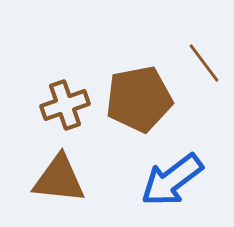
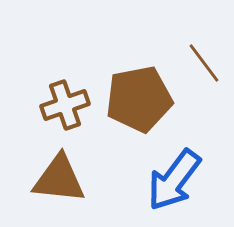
blue arrow: moved 2 px right; rotated 16 degrees counterclockwise
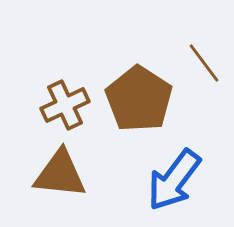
brown pentagon: rotated 28 degrees counterclockwise
brown cross: rotated 6 degrees counterclockwise
brown triangle: moved 1 px right, 5 px up
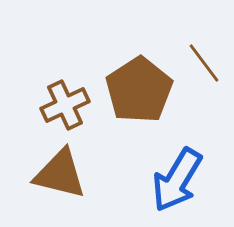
brown pentagon: moved 9 px up; rotated 6 degrees clockwise
brown triangle: rotated 8 degrees clockwise
blue arrow: moved 3 px right; rotated 6 degrees counterclockwise
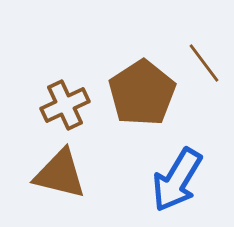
brown pentagon: moved 3 px right, 3 px down
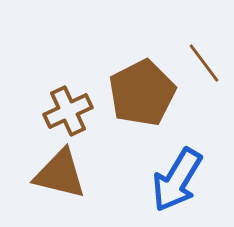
brown pentagon: rotated 6 degrees clockwise
brown cross: moved 3 px right, 6 px down
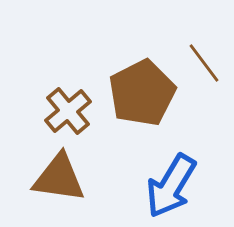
brown cross: rotated 15 degrees counterclockwise
brown triangle: moved 1 px left, 4 px down; rotated 6 degrees counterclockwise
blue arrow: moved 6 px left, 6 px down
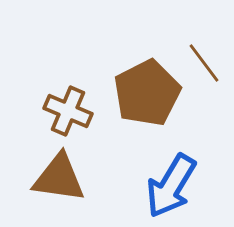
brown pentagon: moved 5 px right
brown cross: rotated 27 degrees counterclockwise
